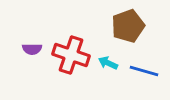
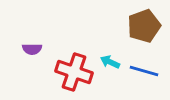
brown pentagon: moved 16 px right
red cross: moved 3 px right, 17 px down
cyan arrow: moved 2 px right, 1 px up
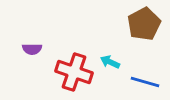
brown pentagon: moved 2 px up; rotated 8 degrees counterclockwise
blue line: moved 1 px right, 11 px down
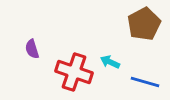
purple semicircle: rotated 72 degrees clockwise
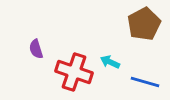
purple semicircle: moved 4 px right
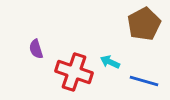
blue line: moved 1 px left, 1 px up
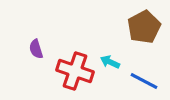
brown pentagon: moved 3 px down
red cross: moved 1 px right, 1 px up
blue line: rotated 12 degrees clockwise
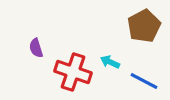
brown pentagon: moved 1 px up
purple semicircle: moved 1 px up
red cross: moved 2 px left, 1 px down
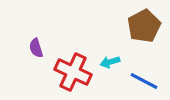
cyan arrow: rotated 42 degrees counterclockwise
red cross: rotated 6 degrees clockwise
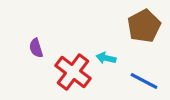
cyan arrow: moved 4 px left, 4 px up; rotated 30 degrees clockwise
red cross: rotated 12 degrees clockwise
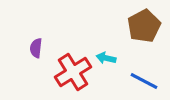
purple semicircle: rotated 24 degrees clockwise
red cross: rotated 21 degrees clockwise
